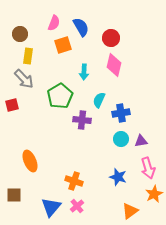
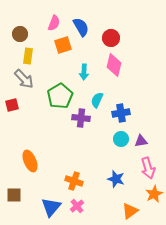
cyan semicircle: moved 2 px left
purple cross: moved 1 px left, 2 px up
blue star: moved 2 px left, 2 px down
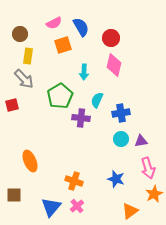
pink semicircle: rotated 42 degrees clockwise
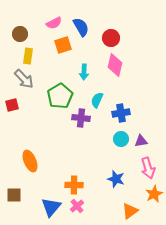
pink diamond: moved 1 px right
orange cross: moved 4 px down; rotated 18 degrees counterclockwise
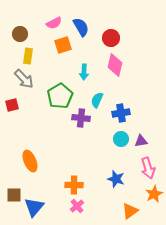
blue triangle: moved 17 px left
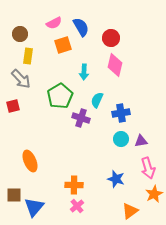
gray arrow: moved 3 px left
red square: moved 1 px right, 1 px down
purple cross: rotated 12 degrees clockwise
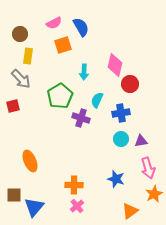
red circle: moved 19 px right, 46 px down
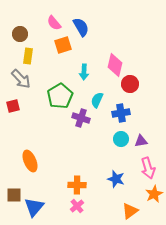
pink semicircle: rotated 77 degrees clockwise
orange cross: moved 3 px right
